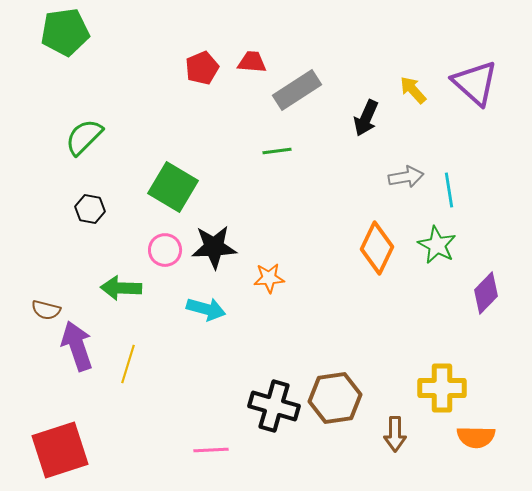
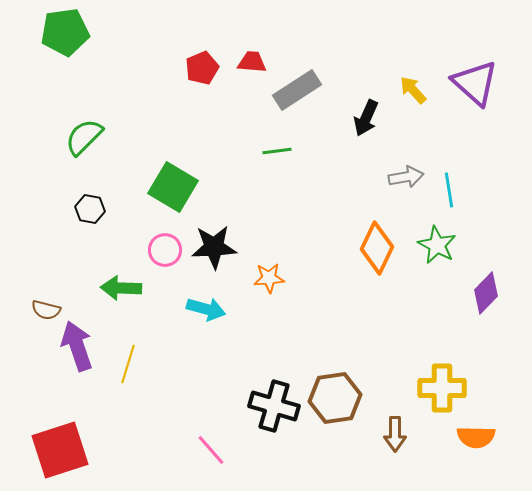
pink line: rotated 52 degrees clockwise
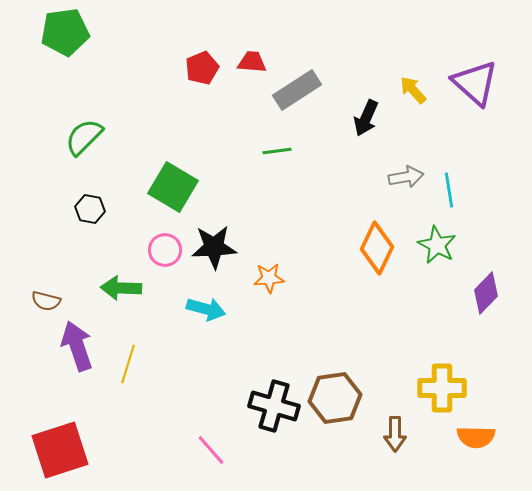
brown semicircle: moved 9 px up
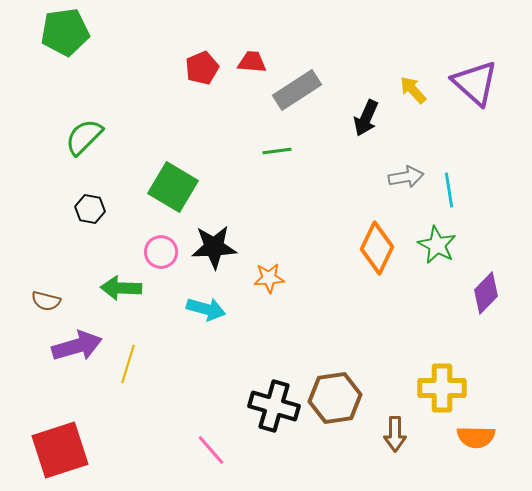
pink circle: moved 4 px left, 2 px down
purple arrow: rotated 93 degrees clockwise
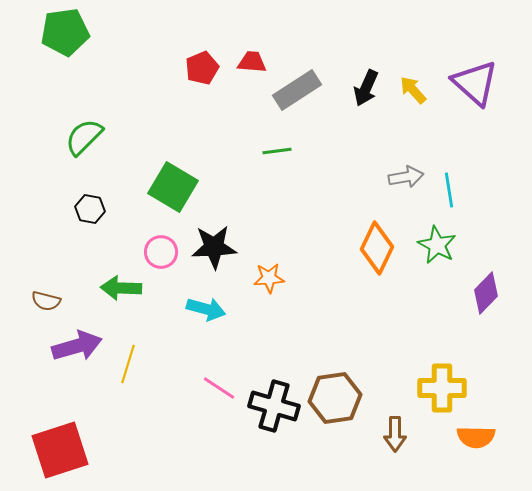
black arrow: moved 30 px up
pink line: moved 8 px right, 62 px up; rotated 16 degrees counterclockwise
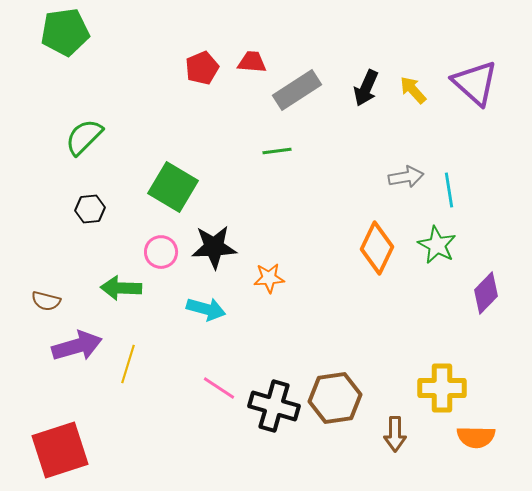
black hexagon: rotated 16 degrees counterclockwise
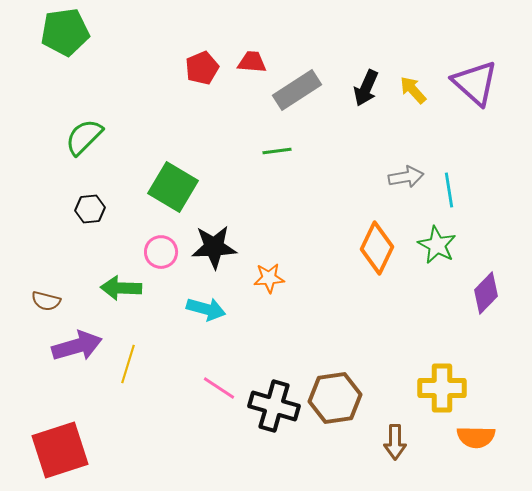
brown arrow: moved 8 px down
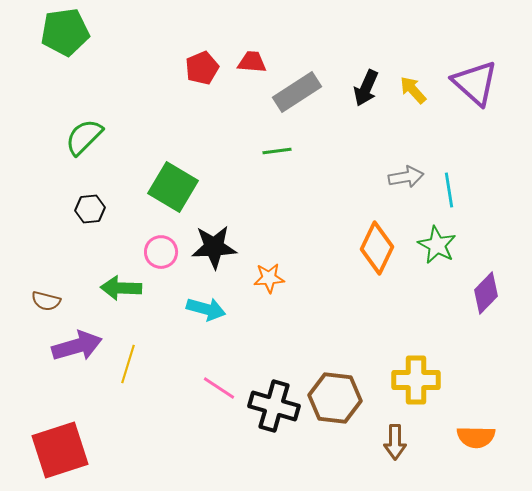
gray rectangle: moved 2 px down
yellow cross: moved 26 px left, 8 px up
brown hexagon: rotated 15 degrees clockwise
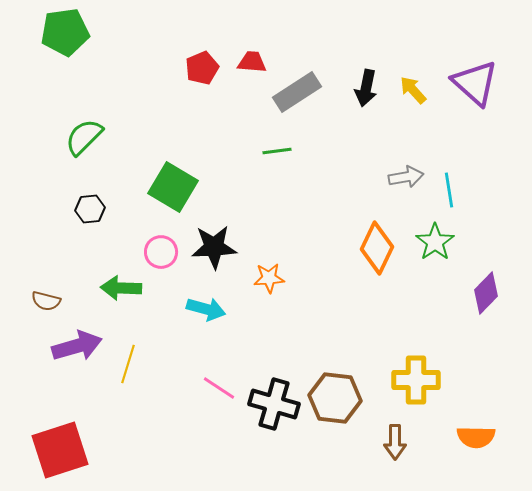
black arrow: rotated 12 degrees counterclockwise
green star: moved 2 px left, 3 px up; rotated 9 degrees clockwise
black cross: moved 2 px up
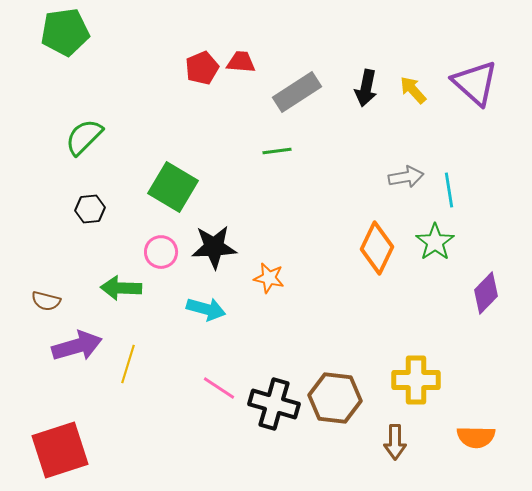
red trapezoid: moved 11 px left
orange star: rotated 16 degrees clockwise
